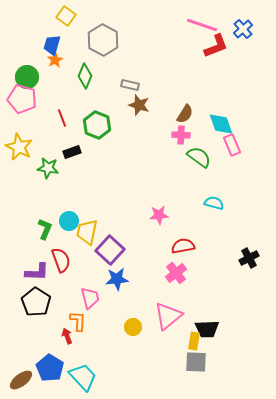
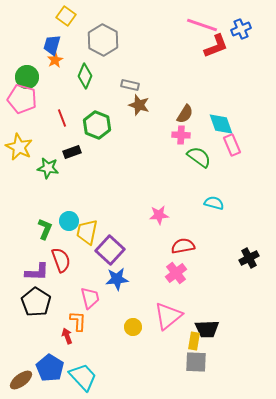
blue cross at (243, 29): moved 2 px left; rotated 18 degrees clockwise
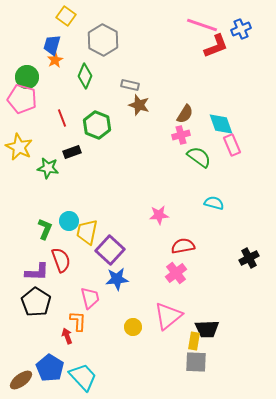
pink cross at (181, 135): rotated 18 degrees counterclockwise
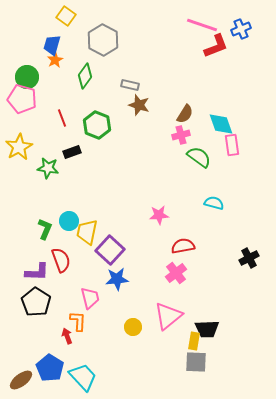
green diamond at (85, 76): rotated 15 degrees clockwise
pink rectangle at (232, 145): rotated 15 degrees clockwise
yellow star at (19, 147): rotated 16 degrees clockwise
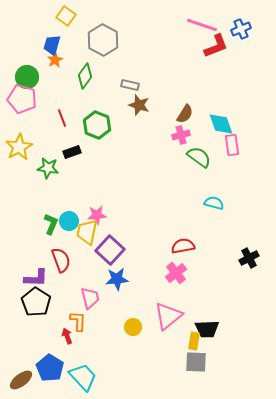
pink star at (159, 215): moved 62 px left
green L-shape at (45, 229): moved 6 px right, 5 px up
purple L-shape at (37, 272): moved 1 px left, 6 px down
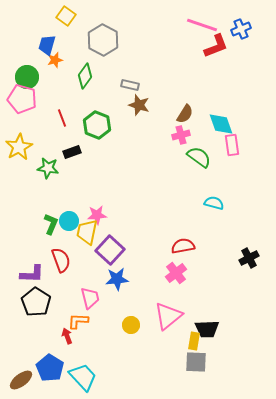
blue trapezoid at (52, 45): moved 5 px left
orange star at (55, 60): rotated 14 degrees clockwise
purple L-shape at (36, 278): moved 4 px left, 4 px up
orange L-shape at (78, 321): rotated 90 degrees counterclockwise
yellow circle at (133, 327): moved 2 px left, 2 px up
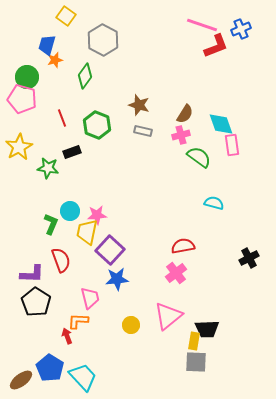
gray rectangle at (130, 85): moved 13 px right, 46 px down
cyan circle at (69, 221): moved 1 px right, 10 px up
